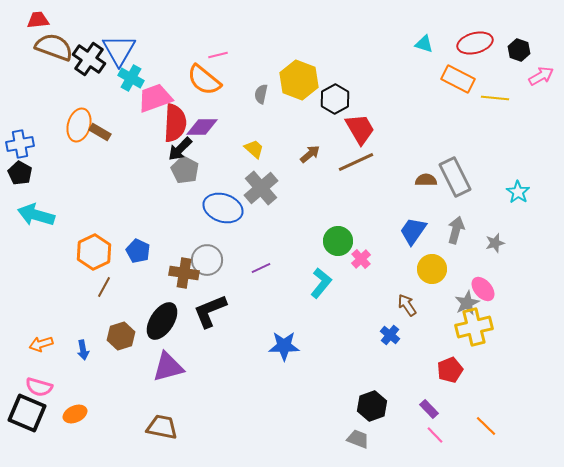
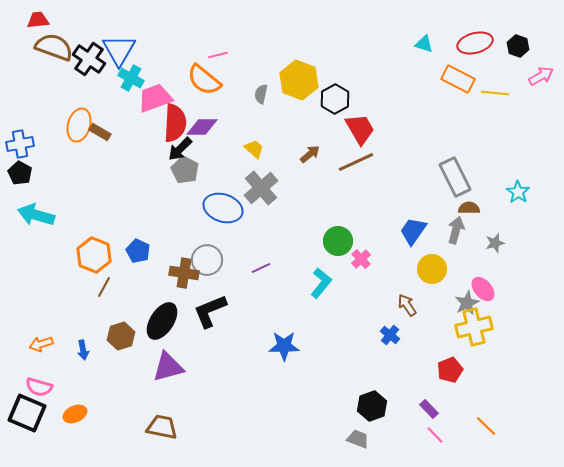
black hexagon at (519, 50): moved 1 px left, 4 px up
yellow line at (495, 98): moved 5 px up
brown semicircle at (426, 180): moved 43 px right, 28 px down
orange hexagon at (94, 252): moved 3 px down; rotated 12 degrees counterclockwise
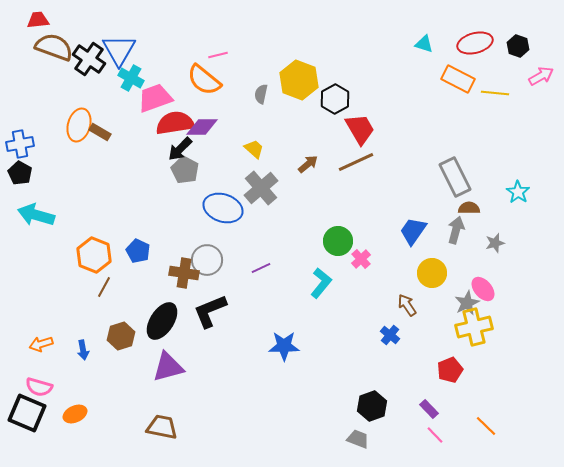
red semicircle at (175, 123): rotated 102 degrees counterclockwise
brown arrow at (310, 154): moved 2 px left, 10 px down
yellow circle at (432, 269): moved 4 px down
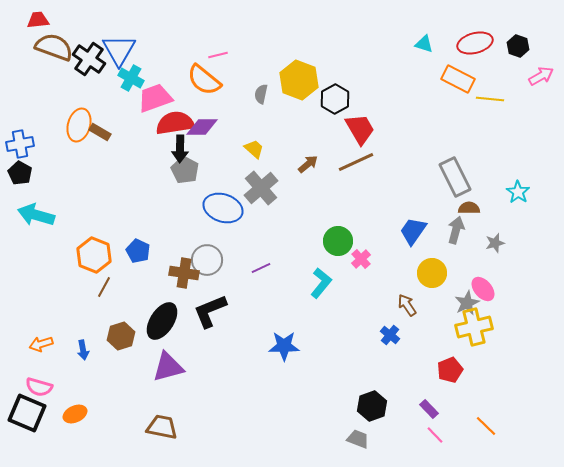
yellow line at (495, 93): moved 5 px left, 6 px down
black arrow at (180, 149): rotated 44 degrees counterclockwise
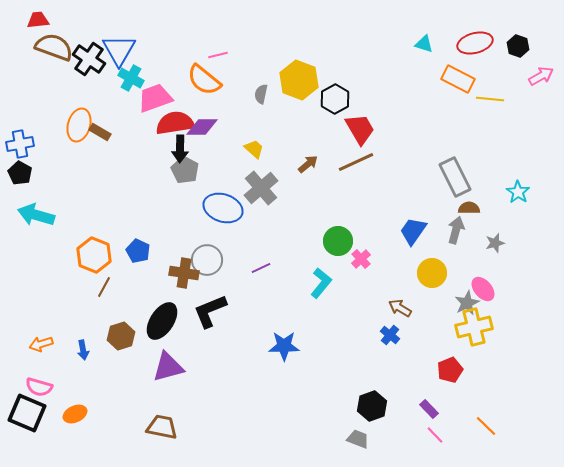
brown arrow at (407, 305): moved 7 px left, 3 px down; rotated 25 degrees counterclockwise
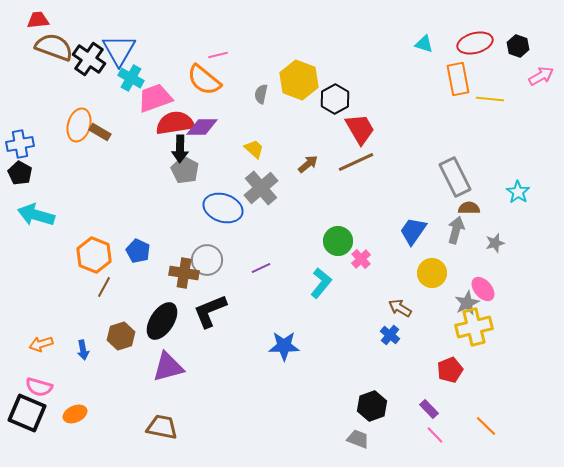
orange rectangle at (458, 79): rotated 52 degrees clockwise
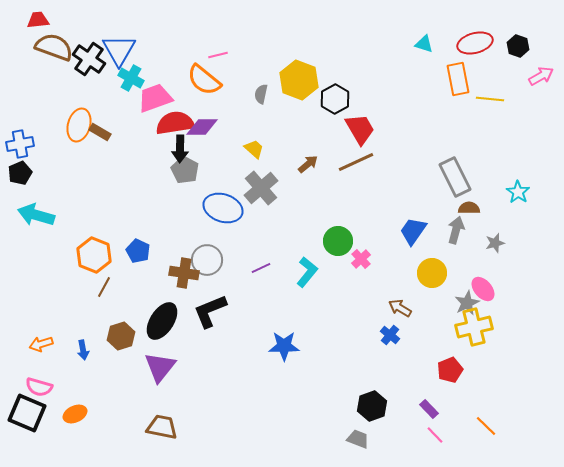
black pentagon at (20, 173): rotated 20 degrees clockwise
cyan L-shape at (321, 283): moved 14 px left, 11 px up
purple triangle at (168, 367): moved 8 px left; rotated 36 degrees counterclockwise
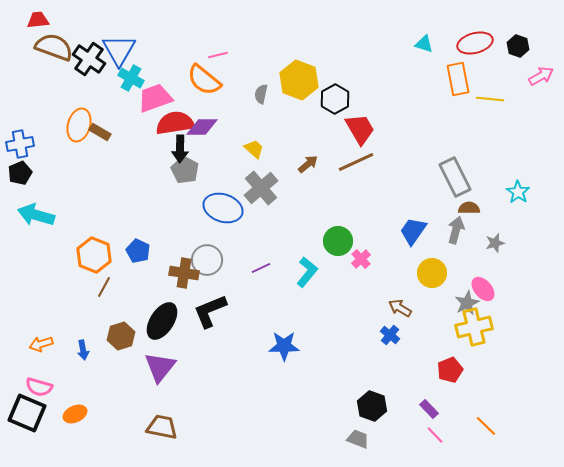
black hexagon at (372, 406): rotated 20 degrees counterclockwise
